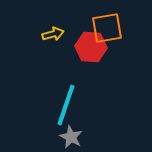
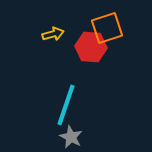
orange square: rotated 8 degrees counterclockwise
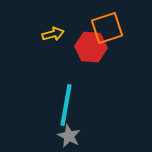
cyan line: rotated 9 degrees counterclockwise
gray star: moved 2 px left, 1 px up
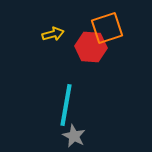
gray star: moved 5 px right
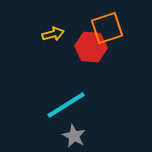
cyan line: rotated 48 degrees clockwise
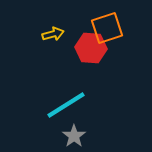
red hexagon: moved 1 px down
gray star: rotated 10 degrees clockwise
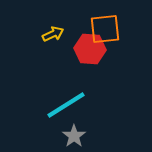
orange square: moved 2 px left, 1 px down; rotated 12 degrees clockwise
yellow arrow: rotated 10 degrees counterclockwise
red hexagon: moved 1 px left, 1 px down
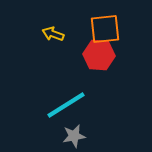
yellow arrow: rotated 135 degrees counterclockwise
red hexagon: moved 9 px right, 6 px down
gray star: rotated 25 degrees clockwise
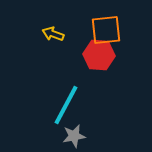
orange square: moved 1 px right, 1 px down
cyan line: rotated 30 degrees counterclockwise
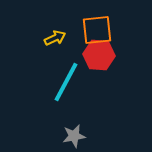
orange square: moved 9 px left
yellow arrow: moved 2 px right, 4 px down; rotated 135 degrees clockwise
cyan line: moved 23 px up
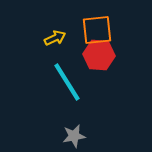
cyan line: moved 1 px right; rotated 60 degrees counterclockwise
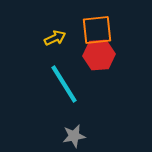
red hexagon: rotated 8 degrees counterclockwise
cyan line: moved 3 px left, 2 px down
